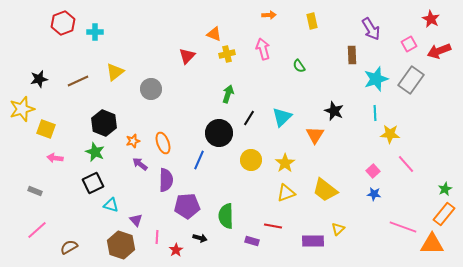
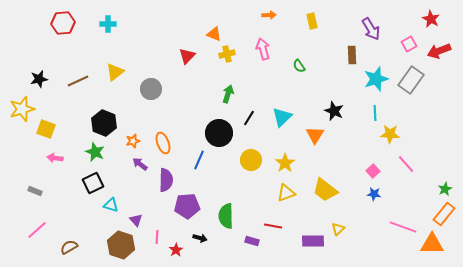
red hexagon at (63, 23): rotated 15 degrees clockwise
cyan cross at (95, 32): moved 13 px right, 8 px up
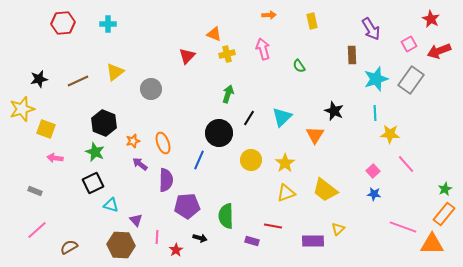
brown hexagon at (121, 245): rotated 16 degrees counterclockwise
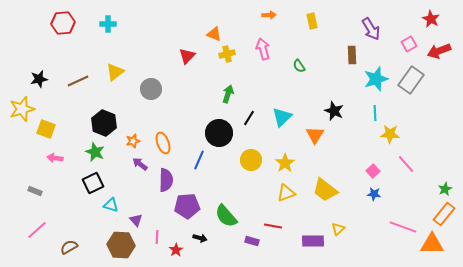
green semicircle at (226, 216): rotated 40 degrees counterclockwise
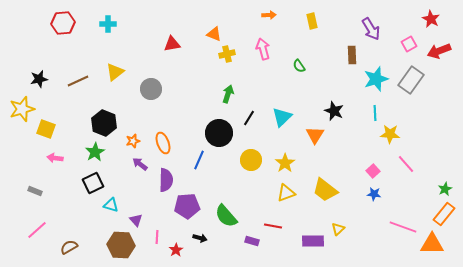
red triangle at (187, 56): moved 15 px left, 12 px up; rotated 36 degrees clockwise
green star at (95, 152): rotated 18 degrees clockwise
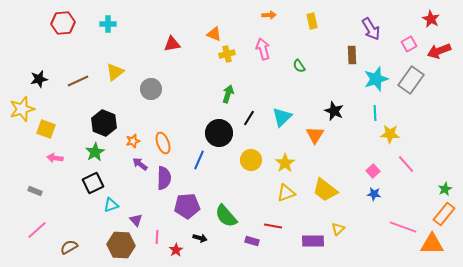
purple semicircle at (166, 180): moved 2 px left, 2 px up
cyan triangle at (111, 205): rotated 35 degrees counterclockwise
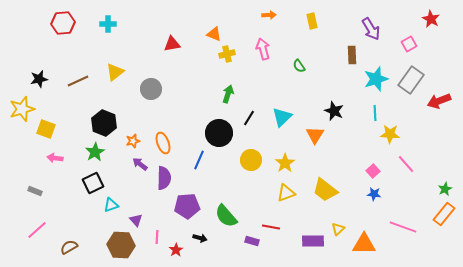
red arrow at (439, 51): moved 50 px down
red line at (273, 226): moved 2 px left, 1 px down
orange triangle at (432, 244): moved 68 px left
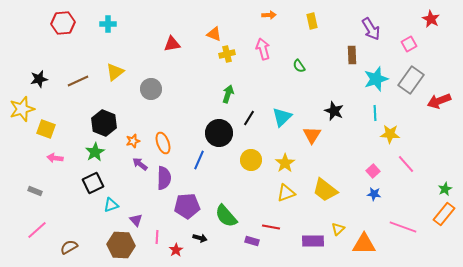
orange triangle at (315, 135): moved 3 px left
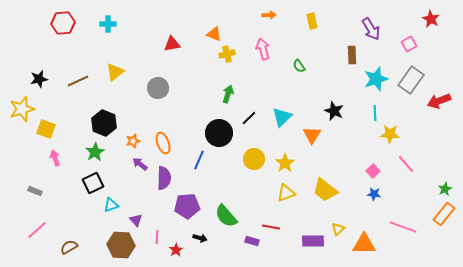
gray circle at (151, 89): moved 7 px right, 1 px up
black line at (249, 118): rotated 14 degrees clockwise
pink arrow at (55, 158): rotated 63 degrees clockwise
yellow circle at (251, 160): moved 3 px right, 1 px up
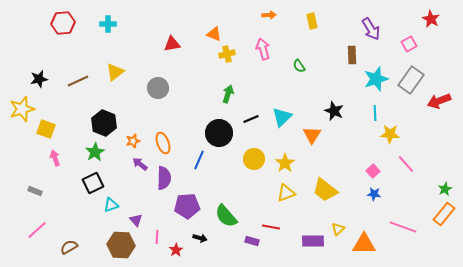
black line at (249, 118): moved 2 px right, 1 px down; rotated 21 degrees clockwise
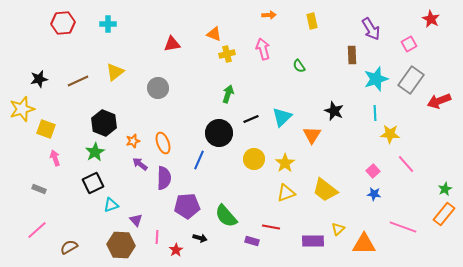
gray rectangle at (35, 191): moved 4 px right, 2 px up
